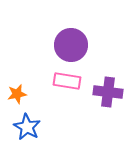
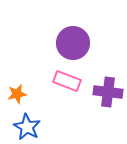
purple circle: moved 2 px right, 2 px up
pink rectangle: rotated 12 degrees clockwise
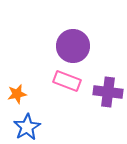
purple circle: moved 3 px down
blue star: rotated 12 degrees clockwise
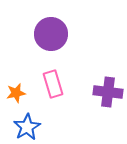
purple circle: moved 22 px left, 12 px up
pink rectangle: moved 14 px left, 3 px down; rotated 52 degrees clockwise
orange star: moved 1 px left, 1 px up
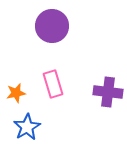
purple circle: moved 1 px right, 8 px up
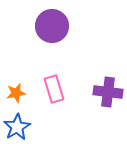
pink rectangle: moved 1 px right, 5 px down
blue star: moved 10 px left
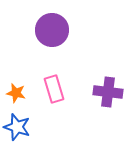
purple circle: moved 4 px down
orange star: rotated 24 degrees clockwise
blue star: rotated 24 degrees counterclockwise
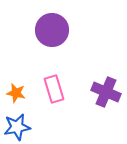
purple cross: moved 2 px left; rotated 16 degrees clockwise
blue star: rotated 28 degrees counterclockwise
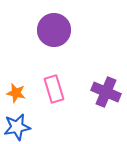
purple circle: moved 2 px right
